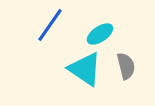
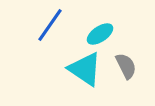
gray semicircle: rotated 12 degrees counterclockwise
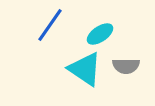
gray semicircle: rotated 116 degrees clockwise
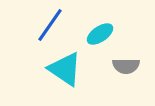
cyan triangle: moved 20 px left
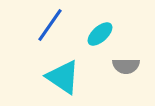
cyan ellipse: rotated 8 degrees counterclockwise
cyan triangle: moved 2 px left, 8 px down
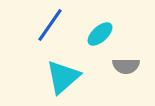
cyan triangle: rotated 45 degrees clockwise
